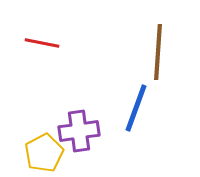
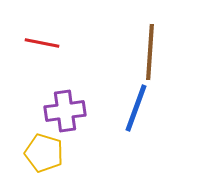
brown line: moved 8 px left
purple cross: moved 14 px left, 20 px up
yellow pentagon: rotated 27 degrees counterclockwise
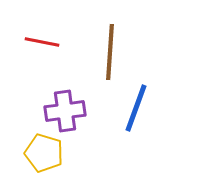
red line: moved 1 px up
brown line: moved 40 px left
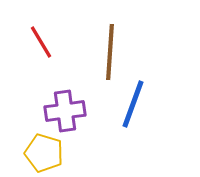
red line: moved 1 px left; rotated 48 degrees clockwise
blue line: moved 3 px left, 4 px up
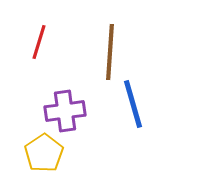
red line: moved 2 px left; rotated 48 degrees clockwise
blue line: rotated 36 degrees counterclockwise
yellow pentagon: rotated 21 degrees clockwise
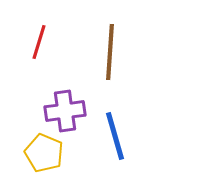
blue line: moved 18 px left, 32 px down
yellow pentagon: rotated 15 degrees counterclockwise
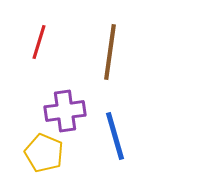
brown line: rotated 4 degrees clockwise
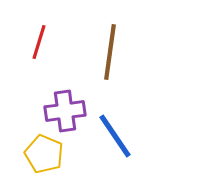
blue line: rotated 18 degrees counterclockwise
yellow pentagon: moved 1 px down
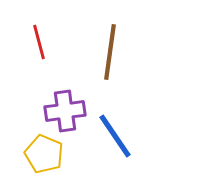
red line: rotated 32 degrees counterclockwise
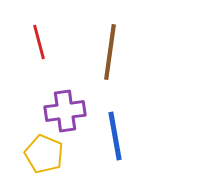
blue line: rotated 24 degrees clockwise
